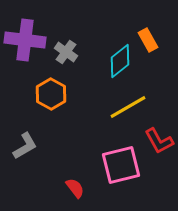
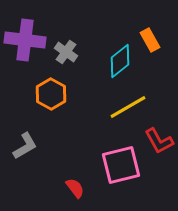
orange rectangle: moved 2 px right
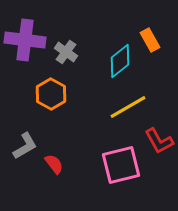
red semicircle: moved 21 px left, 24 px up
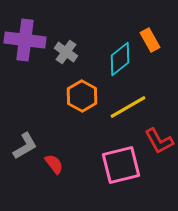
cyan diamond: moved 2 px up
orange hexagon: moved 31 px right, 2 px down
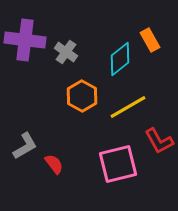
pink square: moved 3 px left, 1 px up
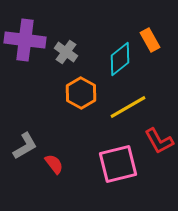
orange hexagon: moved 1 px left, 3 px up
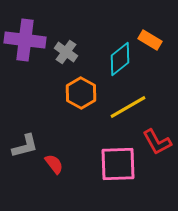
orange rectangle: rotated 30 degrees counterclockwise
red L-shape: moved 2 px left, 1 px down
gray L-shape: rotated 16 degrees clockwise
pink square: rotated 12 degrees clockwise
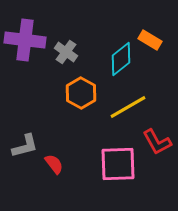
cyan diamond: moved 1 px right
